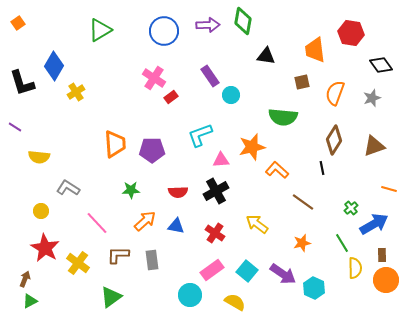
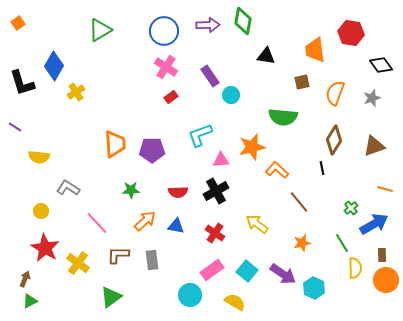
pink cross at (154, 78): moved 12 px right, 11 px up
orange line at (389, 189): moved 4 px left
brown line at (303, 202): moved 4 px left; rotated 15 degrees clockwise
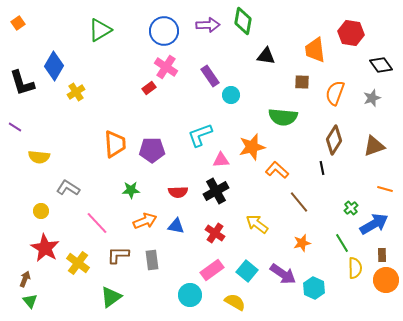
brown square at (302, 82): rotated 14 degrees clockwise
red rectangle at (171, 97): moved 22 px left, 9 px up
orange arrow at (145, 221): rotated 20 degrees clockwise
green triangle at (30, 301): rotated 42 degrees counterclockwise
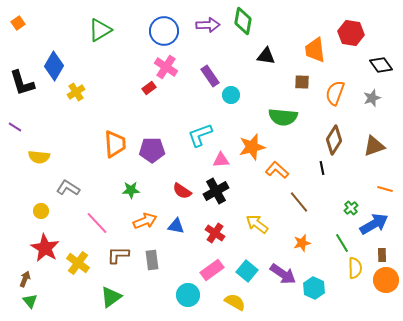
red semicircle at (178, 192): moved 4 px right, 1 px up; rotated 36 degrees clockwise
cyan circle at (190, 295): moved 2 px left
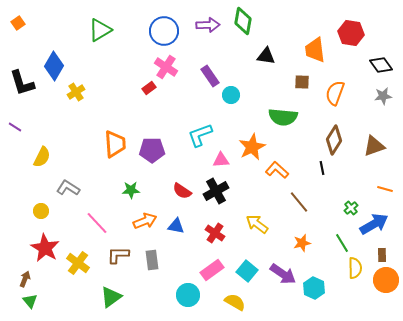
gray star at (372, 98): moved 11 px right, 2 px up; rotated 12 degrees clockwise
orange star at (252, 147): rotated 12 degrees counterclockwise
yellow semicircle at (39, 157): moved 3 px right; rotated 70 degrees counterclockwise
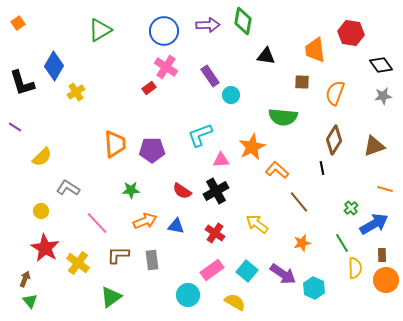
yellow semicircle at (42, 157): rotated 20 degrees clockwise
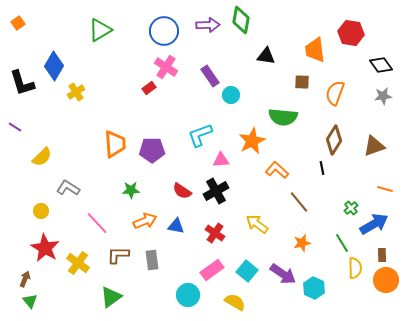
green diamond at (243, 21): moved 2 px left, 1 px up
orange star at (252, 147): moved 6 px up
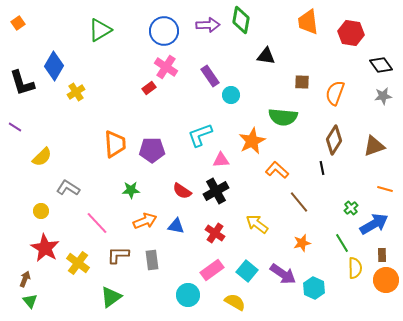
orange trapezoid at (315, 50): moved 7 px left, 28 px up
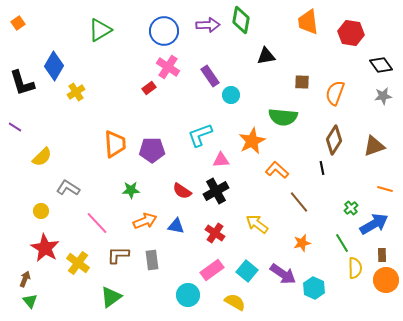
black triangle at (266, 56): rotated 18 degrees counterclockwise
pink cross at (166, 67): moved 2 px right
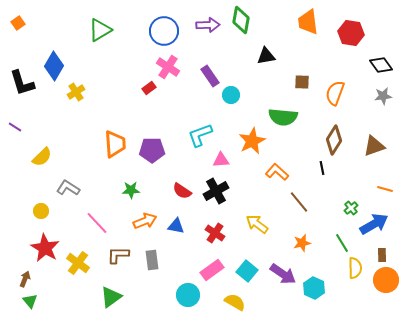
orange L-shape at (277, 170): moved 2 px down
